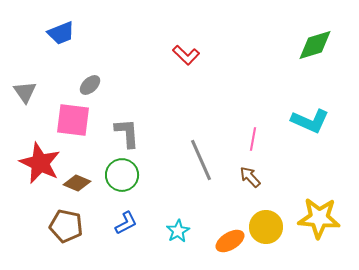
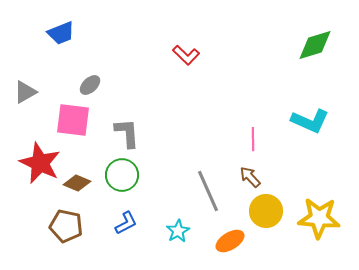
gray triangle: rotated 35 degrees clockwise
pink line: rotated 10 degrees counterclockwise
gray line: moved 7 px right, 31 px down
yellow circle: moved 16 px up
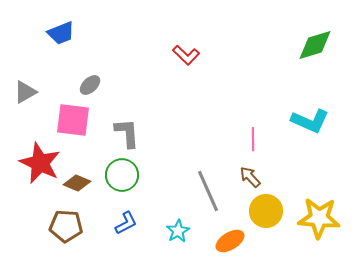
brown pentagon: rotated 8 degrees counterclockwise
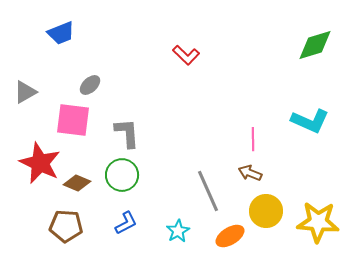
brown arrow: moved 4 px up; rotated 25 degrees counterclockwise
yellow star: moved 1 px left, 4 px down
orange ellipse: moved 5 px up
